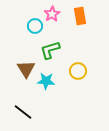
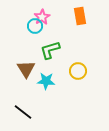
pink star: moved 10 px left, 3 px down
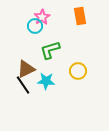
brown triangle: rotated 36 degrees clockwise
black line: moved 27 px up; rotated 18 degrees clockwise
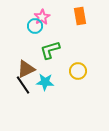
cyan star: moved 1 px left, 1 px down
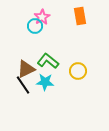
green L-shape: moved 2 px left, 11 px down; rotated 55 degrees clockwise
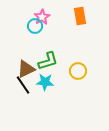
green L-shape: rotated 125 degrees clockwise
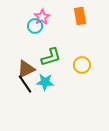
green L-shape: moved 3 px right, 4 px up
yellow circle: moved 4 px right, 6 px up
black line: moved 2 px right, 1 px up
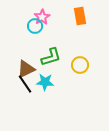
yellow circle: moved 2 px left
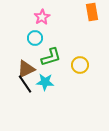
orange rectangle: moved 12 px right, 4 px up
cyan circle: moved 12 px down
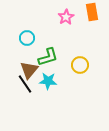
pink star: moved 24 px right
cyan circle: moved 8 px left
green L-shape: moved 3 px left
brown triangle: moved 3 px right, 1 px down; rotated 24 degrees counterclockwise
cyan star: moved 3 px right, 1 px up
